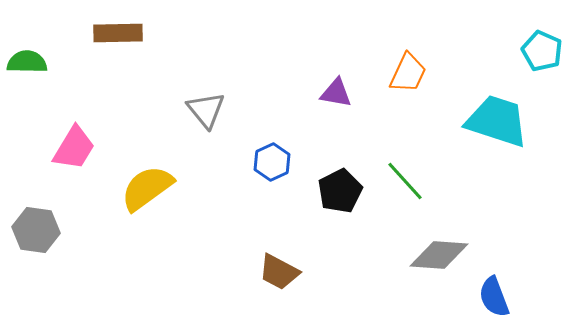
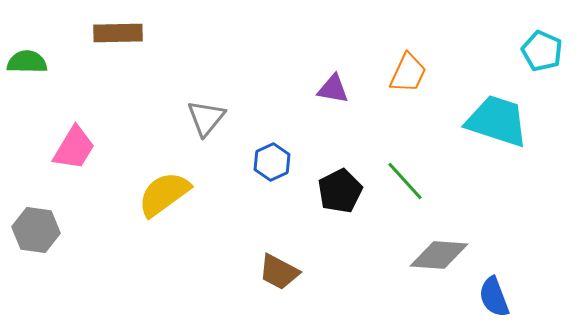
purple triangle: moved 3 px left, 4 px up
gray triangle: moved 8 px down; rotated 18 degrees clockwise
yellow semicircle: moved 17 px right, 6 px down
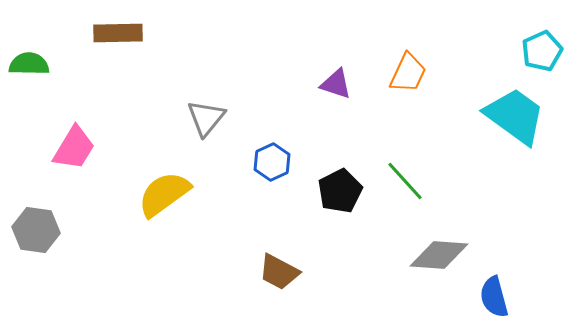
cyan pentagon: rotated 24 degrees clockwise
green semicircle: moved 2 px right, 2 px down
purple triangle: moved 3 px right, 5 px up; rotated 8 degrees clockwise
cyan trapezoid: moved 18 px right, 5 px up; rotated 18 degrees clockwise
blue semicircle: rotated 6 degrees clockwise
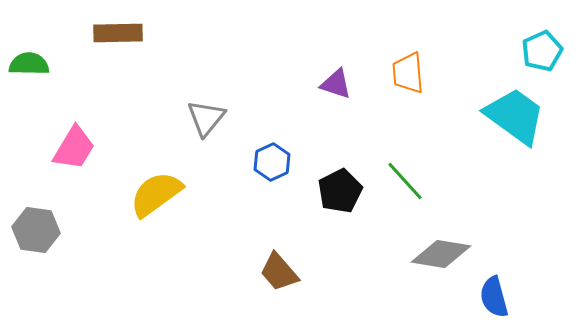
orange trapezoid: rotated 150 degrees clockwise
yellow semicircle: moved 8 px left
gray diamond: moved 2 px right, 1 px up; rotated 6 degrees clockwise
brown trapezoid: rotated 21 degrees clockwise
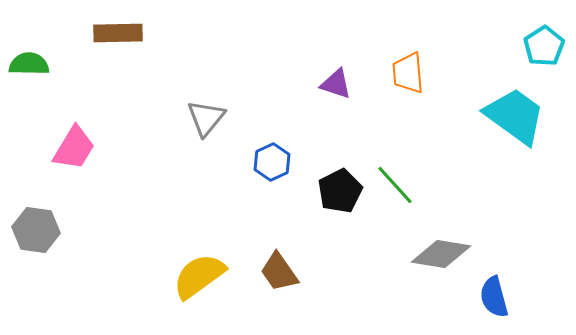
cyan pentagon: moved 2 px right, 5 px up; rotated 9 degrees counterclockwise
green line: moved 10 px left, 4 px down
yellow semicircle: moved 43 px right, 82 px down
brown trapezoid: rotated 6 degrees clockwise
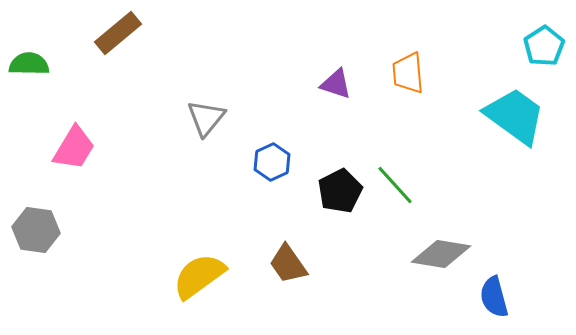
brown rectangle: rotated 39 degrees counterclockwise
brown trapezoid: moved 9 px right, 8 px up
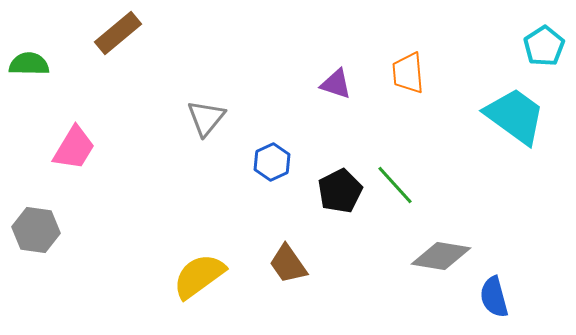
gray diamond: moved 2 px down
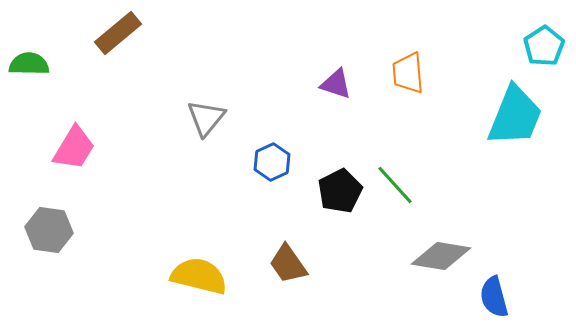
cyan trapezoid: rotated 76 degrees clockwise
gray hexagon: moved 13 px right
yellow semicircle: rotated 50 degrees clockwise
